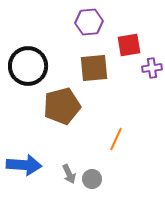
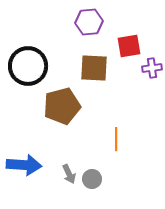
red square: moved 1 px down
brown square: rotated 8 degrees clockwise
orange line: rotated 25 degrees counterclockwise
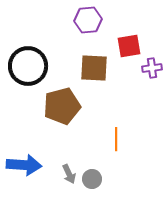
purple hexagon: moved 1 px left, 2 px up
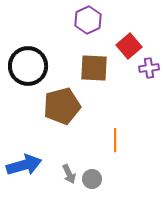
purple hexagon: rotated 20 degrees counterclockwise
red square: rotated 30 degrees counterclockwise
purple cross: moved 3 px left
orange line: moved 1 px left, 1 px down
blue arrow: rotated 20 degrees counterclockwise
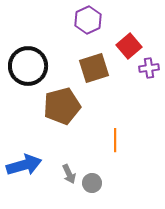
brown square: rotated 20 degrees counterclockwise
gray circle: moved 4 px down
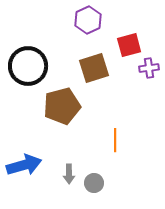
red square: moved 1 px up; rotated 25 degrees clockwise
gray arrow: rotated 24 degrees clockwise
gray circle: moved 2 px right
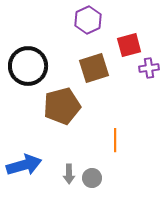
gray circle: moved 2 px left, 5 px up
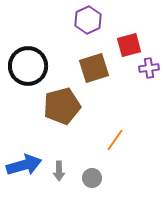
orange line: rotated 35 degrees clockwise
gray arrow: moved 10 px left, 3 px up
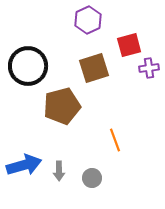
orange line: rotated 55 degrees counterclockwise
